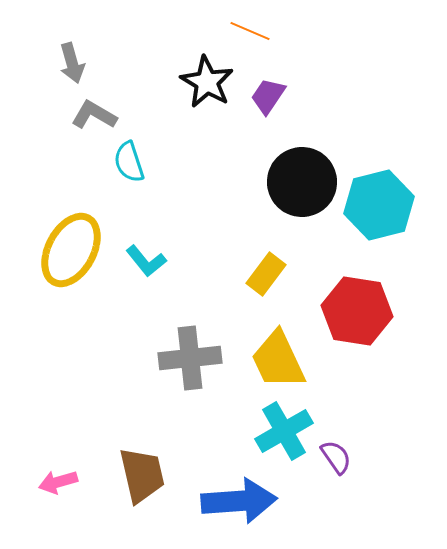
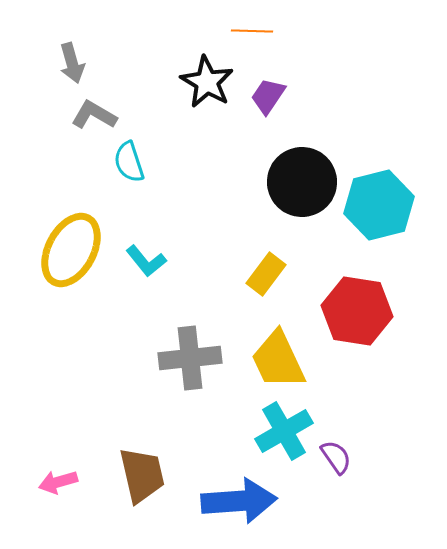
orange line: moved 2 px right; rotated 21 degrees counterclockwise
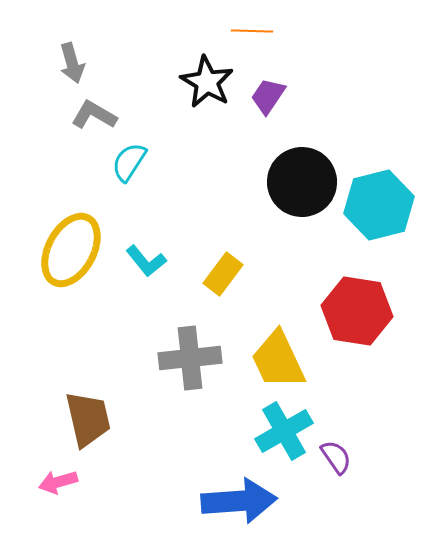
cyan semicircle: rotated 51 degrees clockwise
yellow rectangle: moved 43 px left
brown trapezoid: moved 54 px left, 56 px up
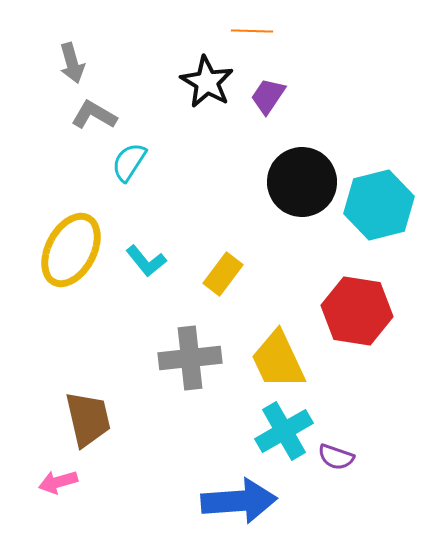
purple semicircle: rotated 144 degrees clockwise
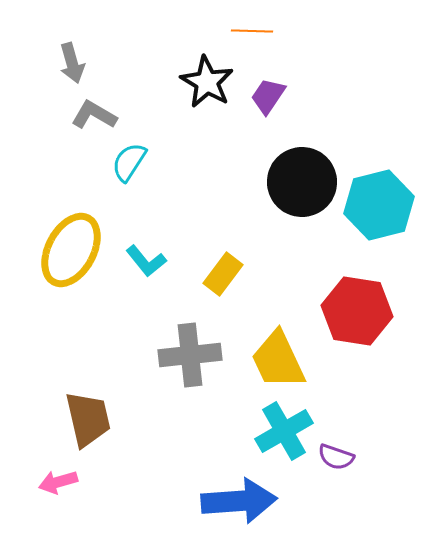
gray cross: moved 3 px up
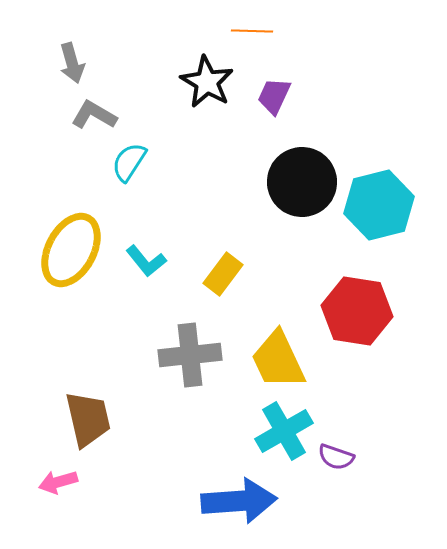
purple trapezoid: moved 6 px right; rotated 9 degrees counterclockwise
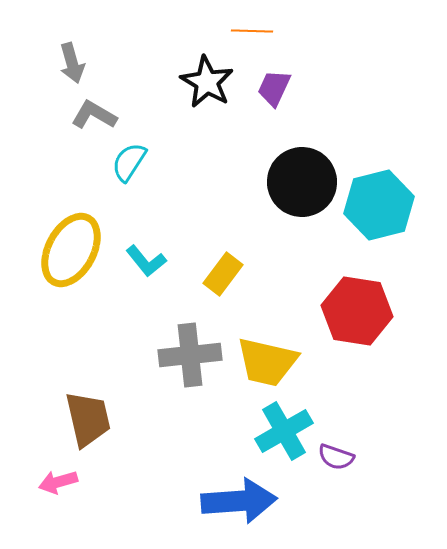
purple trapezoid: moved 8 px up
yellow trapezoid: moved 11 px left, 2 px down; rotated 52 degrees counterclockwise
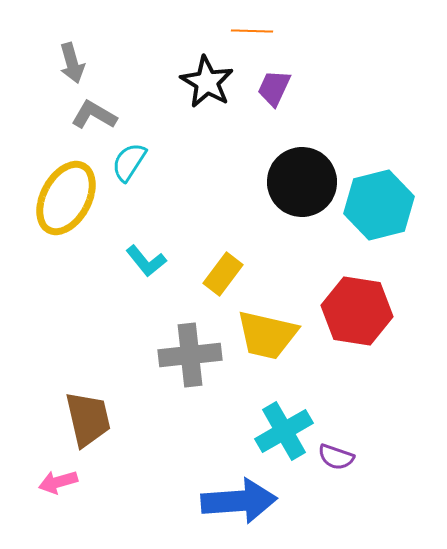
yellow ellipse: moved 5 px left, 52 px up
yellow trapezoid: moved 27 px up
